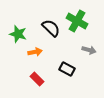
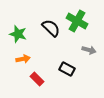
orange arrow: moved 12 px left, 7 px down
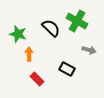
orange arrow: moved 6 px right, 5 px up; rotated 80 degrees counterclockwise
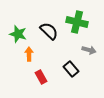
green cross: moved 1 px down; rotated 15 degrees counterclockwise
black semicircle: moved 2 px left, 3 px down
black rectangle: moved 4 px right; rotated 21 degrees clockwise
red rectangle: moved 4 px right, 2 px up; rotated 16 degrees clockwise
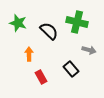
green star: moved 11 px up
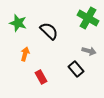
green cross: moved 11 px right, 4 px up; rotated 15 degrees clockwise
gray arrow: moved 1 px down
orange arrow: moved 4 px left; rotated 16 degrees clockwise
black rectangle: moved 5 px right
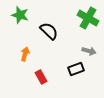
green star: moved 2 px right, 8 px up
black rectangle: rotated 70 degrees counterclockwise
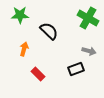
green star: rotated 18 degrees counterclockwise
orange arrow: moved 1 px left, 5 px up
red rectangle: moved 3 px left, 3 px up; rotated 16 degrees counterclockwise
